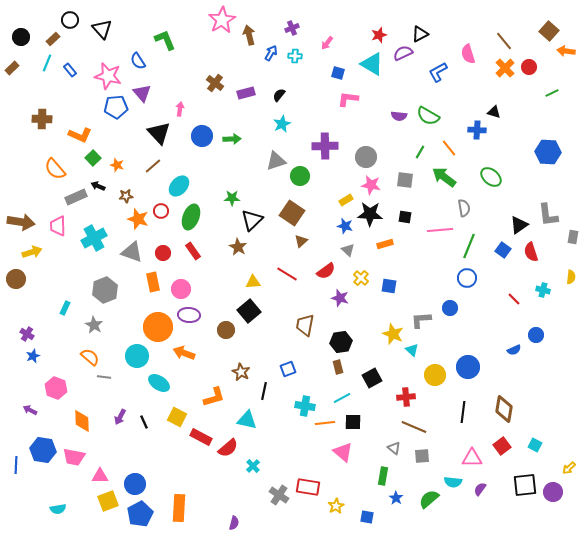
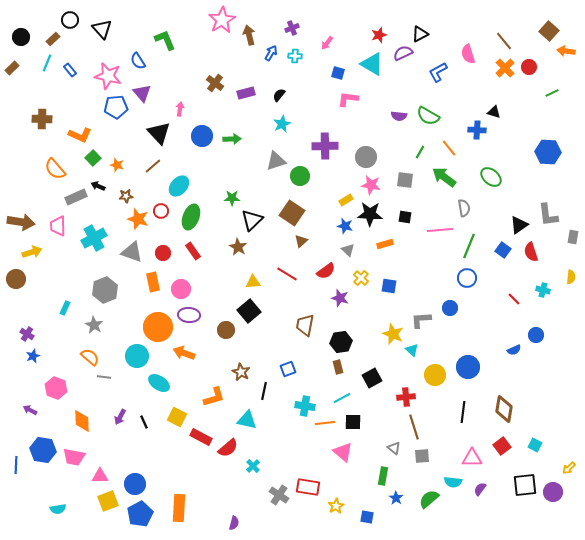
brown line at (414, 427): rotated 50 degrees clockwise
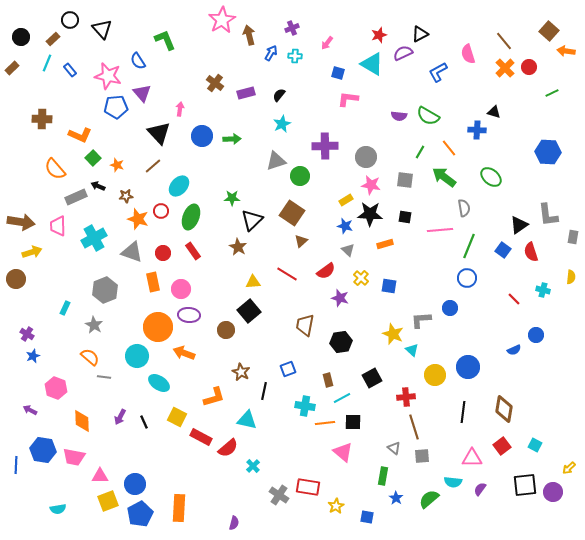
brown rectangle at (338, 367): moved 10 px left, 13 px down
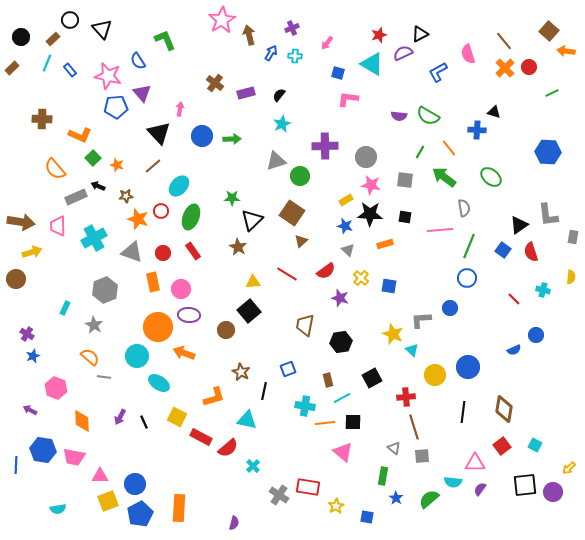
pink triangle at (472, 458): moved 3 px right, 5 px down
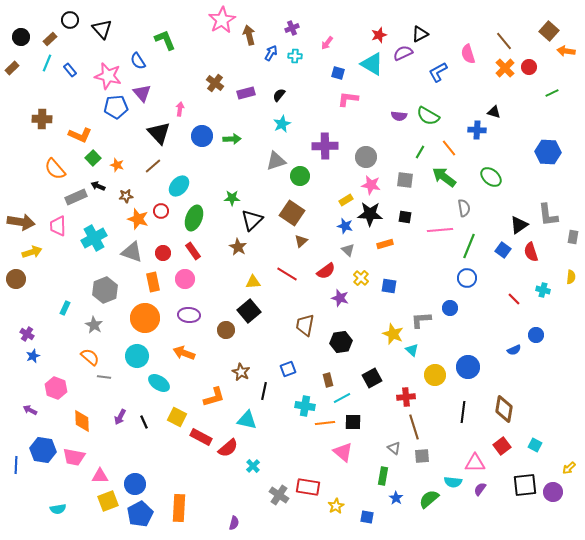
brown rectangle at (53, 39): moved 3 px left
green ellipse at (191, 217): moved 3 px right, 1 px down
pink circle at (181, 289): moved 4 px right, 10 px up
orange circle at (158, 327): moved 13 px left, 9 px up
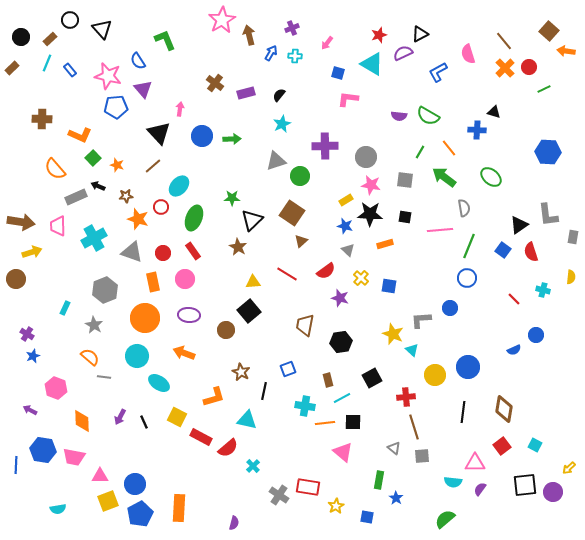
purple triangle at (142, 93): moved 1 px right, 4 px up
green line at (552, 93): moved 8 px left, 4 px up
red circle at (161, 211): moved 4 px up
green rectangle at (383, 476): moved 4 px left, 4 px down
green semicircle at (429, 499): moved 16 px right, 20 px down
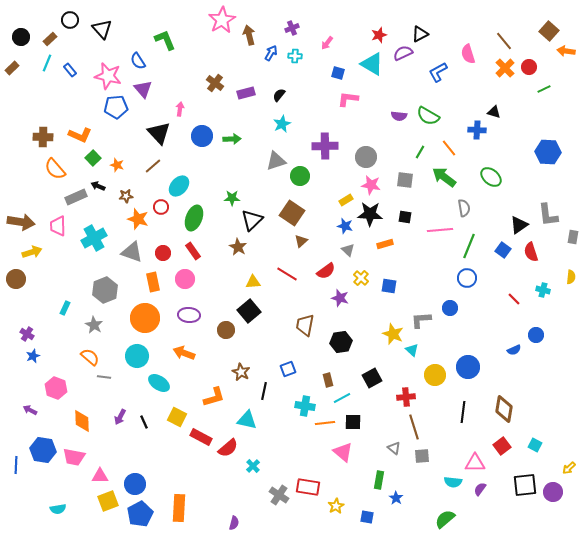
brown cross at (42, 119): moved 1 px right, 18 px down
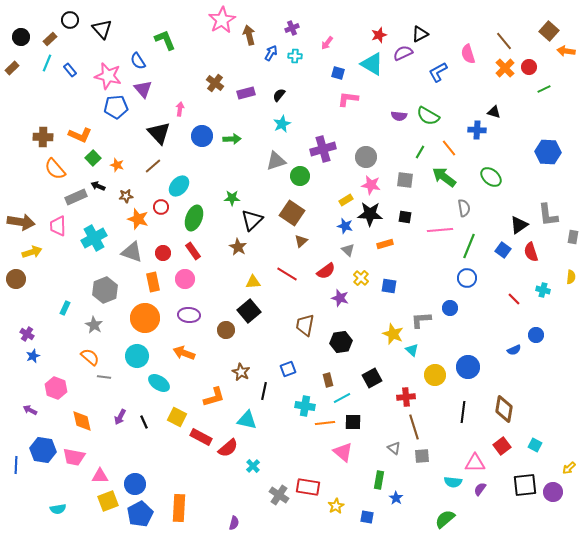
purple cross at (325, 146): moved 2 px left, 3 px down; rotated 15 degrees counterclockwise
orange diamond at (82, 421): rotated 10 degrees counterclockwise
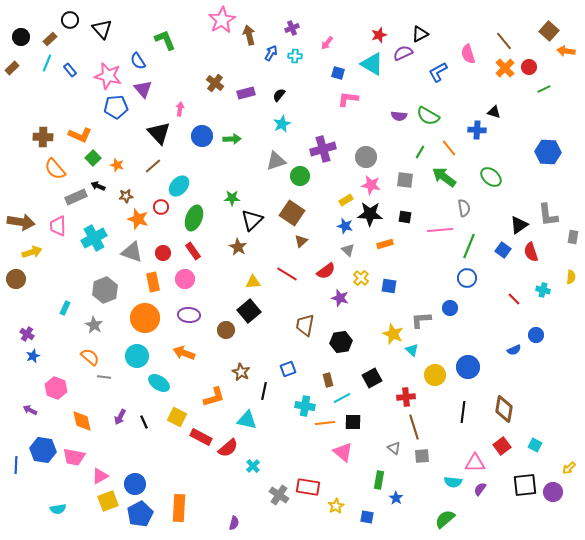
pink triangle at (100, 476): rotated 30 degrees counterclockwise
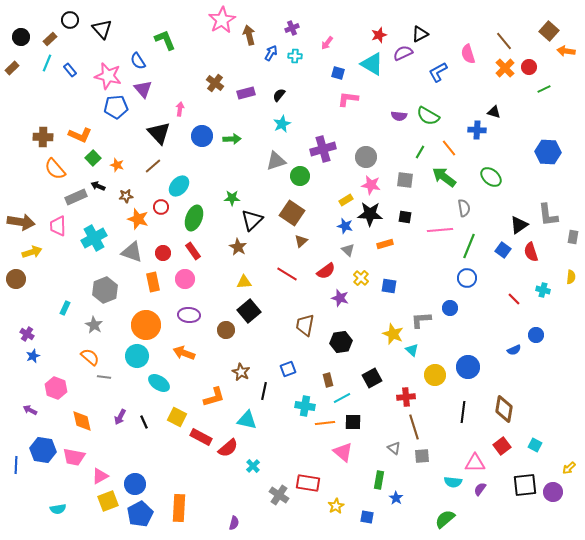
yellow triangle at (253, 282): moved 9 px left
orange circle at (145, 318): moved 1 px right, 7 px down
red rectangle at (308, 487): moved 4 px up
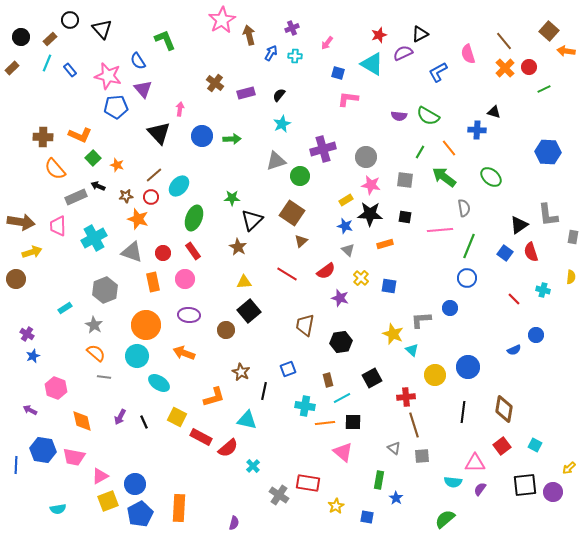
brown line at (153, 166): moved 1 px right, 9 px down
red circle at (161, 207): moved 10 px left, 10 px up
blue square at (503, 250): moved 2 px right, 3 px down
cyan rectangle at (65, 308): rotated 32 degrees clockwise
orange semicircle at (90, 357): moved 6 px right, 4 px up
brown line at (414, 427): moved 2 px up
